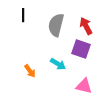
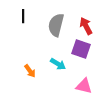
black line: moved 1 px down
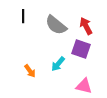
gray semicircle: rotated 65 degrees counterclockwise
cyan arrow: rotated 98 degrees clockwise
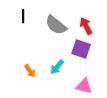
cyan arrow: moved 1 px left, 3 px down
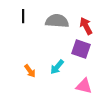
gray semicircle: moved 1 px right, 4 px up; rotated 145 degrees clockwise
